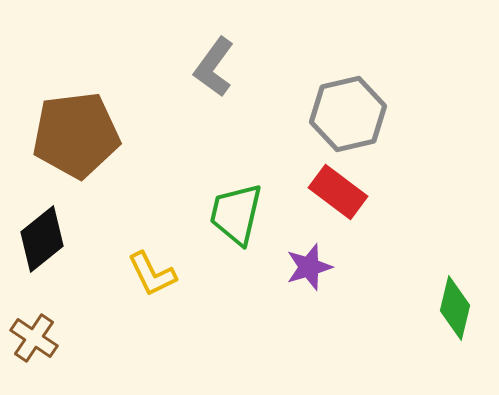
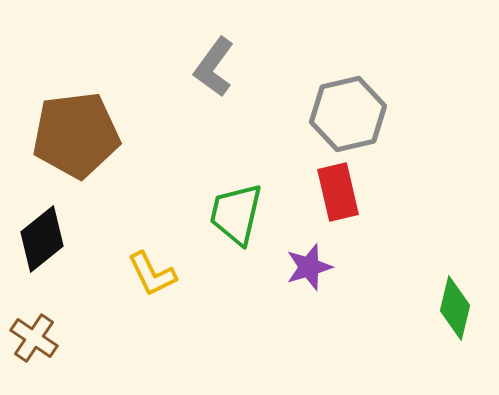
red rectangle: rotated 40 degrees clockwise
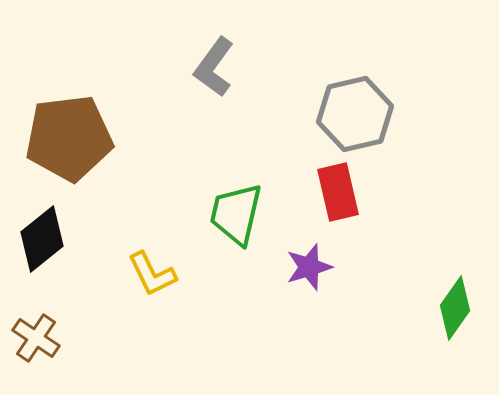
gray hexagon: moved 7 px right
brown pentagon: moved 7 px left, 3 px down
green diamond: rotated 22 degrees clockwise
brown cross: moved 2 px right
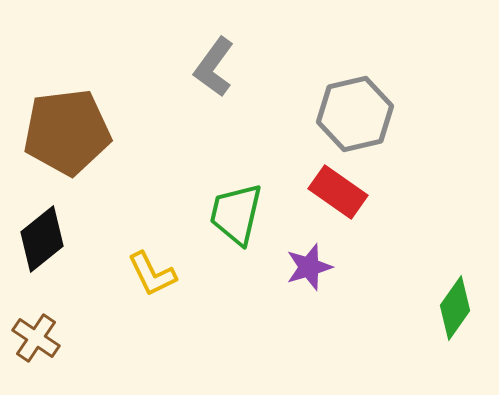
brown pentagon: moved 2 px left, 6 px up
red rectangle: rotated 42 degrees counterclockwise
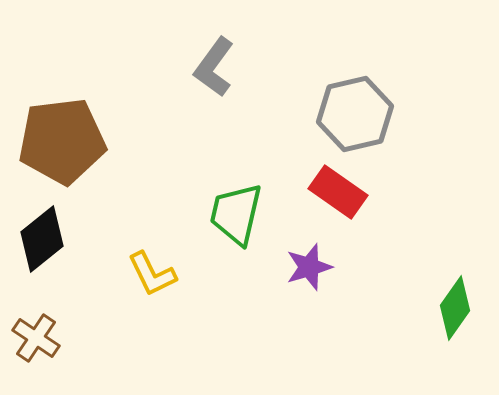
brown pentagon: moved 5 px left, 9 px down
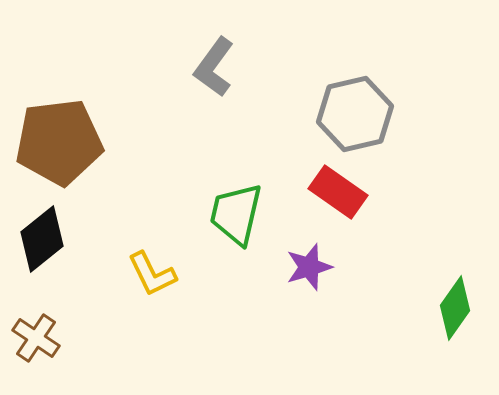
brown pentagon: moved 3 px left, 1 px down
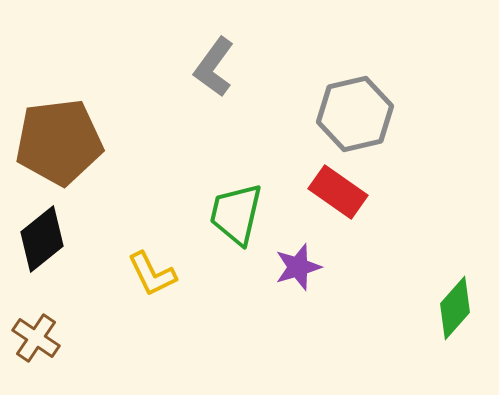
purple star: moved 11 px left
green diamond: rotated 6 degrees clockwise
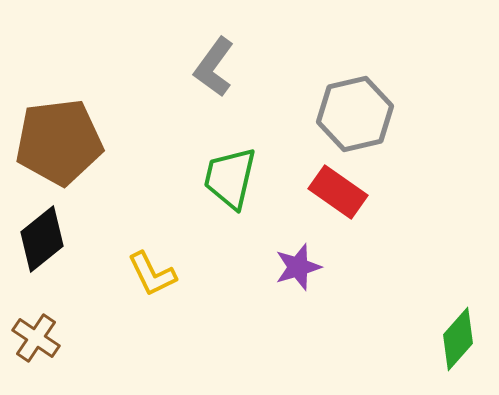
green trapezoid: moved 6 px left, 36 px up
green diamond: moved 3 px right, 31 px down
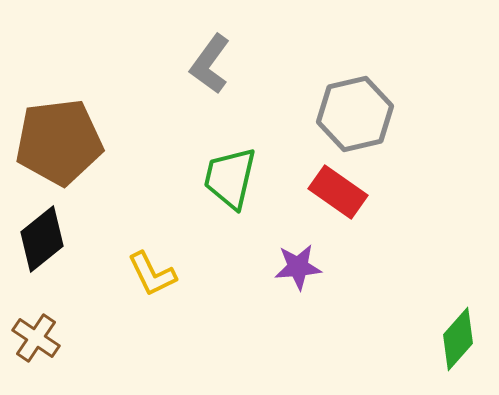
gray L-shape: moved 4 px left, 3 px up
purple star: rotated 12 degrees clockwise
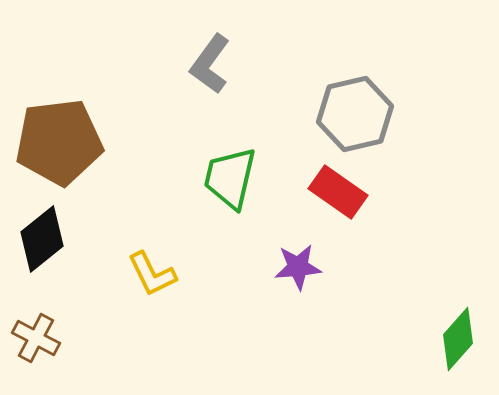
brown cross: rotated 6 degrees counterclockwise
